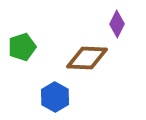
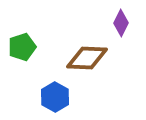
purple diamond: moved 4 px right, 1 px up
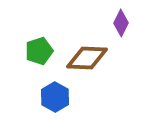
green pentagon: moved 17 px right, 4 px down
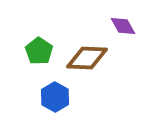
purple diamond: moved 2 px right, 3 px down; rotated 56 degrees counterclockwise
green pentagon: rotated 20 degrees counterclockwise
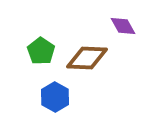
green pentagon: moved 2 px right
